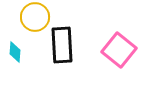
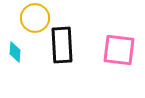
yellow circle: moved 1 px down
pink square: rotated 32 degrees counterclockwise
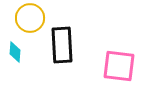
yellow circle: moved 5 px left
pink square: moved 16 px down
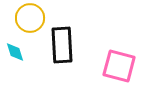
cyan diamond: rotated 20 degrees counterclockwise
pink square: rotated 8 degrees clockwise
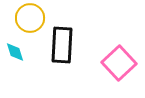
black rectangle: rotated 6 degrees clockwise
pink square: moved 3 px up; rotated 32 degrees clockwise
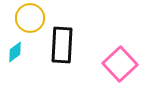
cyan diamond: rotated 70 degrees clockwise
pink square: moved 1 px right, 1 px down
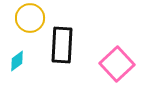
cyan diamond: moved 2 px right, 9 px down
pink square: moved 3 px left
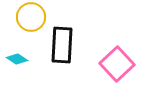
yellow circle: moved 1 px right, 1 px up
cyan diamond: moved 2 px up; rotated 70 degrees clockwise
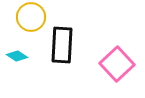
cyan diamond: moved 3 px up
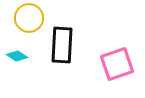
yellow circle: moved 2 px left, 1 px down
pink square: rotated 24 degrees clockwise
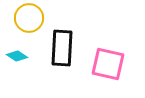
black rectangle: moved 3 px down
pink square: moved 9 px left; rotated 32 degrees clockwise
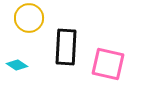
black rectangle: moved 4 px right, 1 px up
cyan diamond: moved 9 px down
